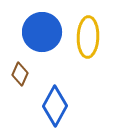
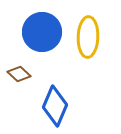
brown diamond: moved 1 px left; rotated 70 degrees counterclockwise
blue diamond: rotated 6 degrees counterclockwise
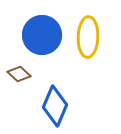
blue circle: moved 3 px down
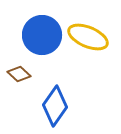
yellow ellipse: rotated 69 degrees counterclockwise
blue diamond: rotated 12 degrees clockwise
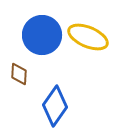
brown diamond: rotated 50 degrees clockwise
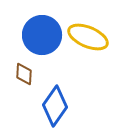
brown diamond: moved 5 px right
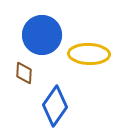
yellow ellipse: moved 1 px right, 17 px down; rotated 21 degrees counterclockwise
brown diamond: moved 1 px up
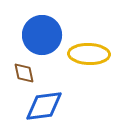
brown diamond: rotated 15 degrees counterclockwise
blue diamond: moved 11 px left; rotated 48 degrees clockwise
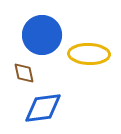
blue diamond: moved 1 px left, 2 px down
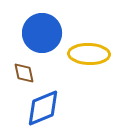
blue circle: moved 2 px up
blue diamond: rotated 15 degrees counterclockwise
